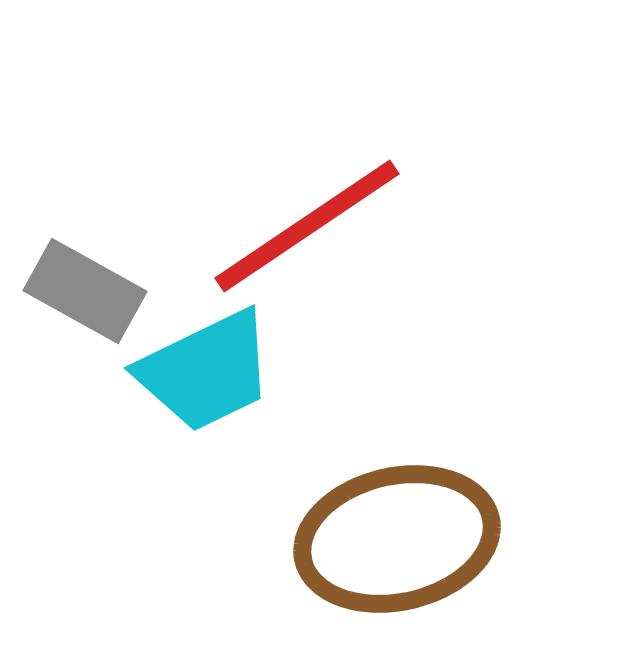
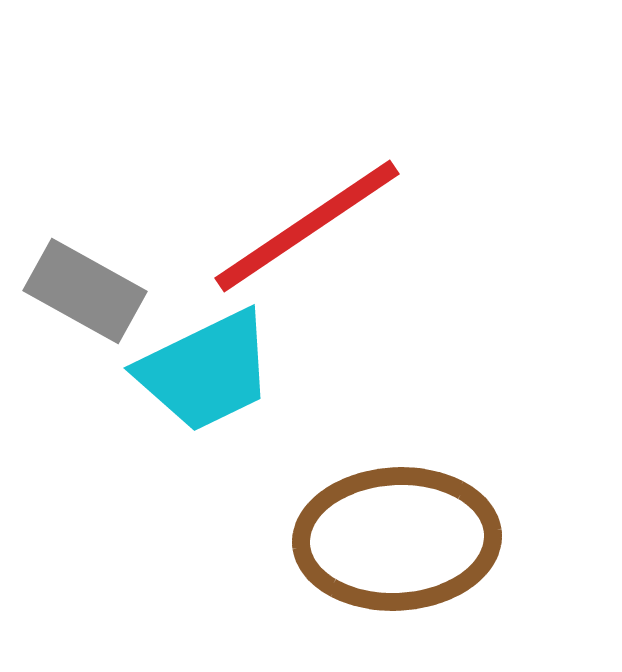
brown ellipse: rotated 10 degrees clockwise
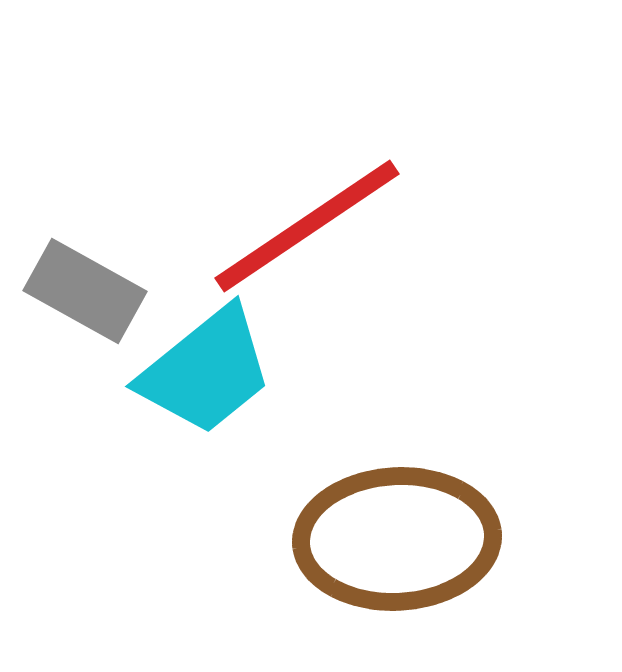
cyan trapezoid: rotated 13 degrees counterclockwise
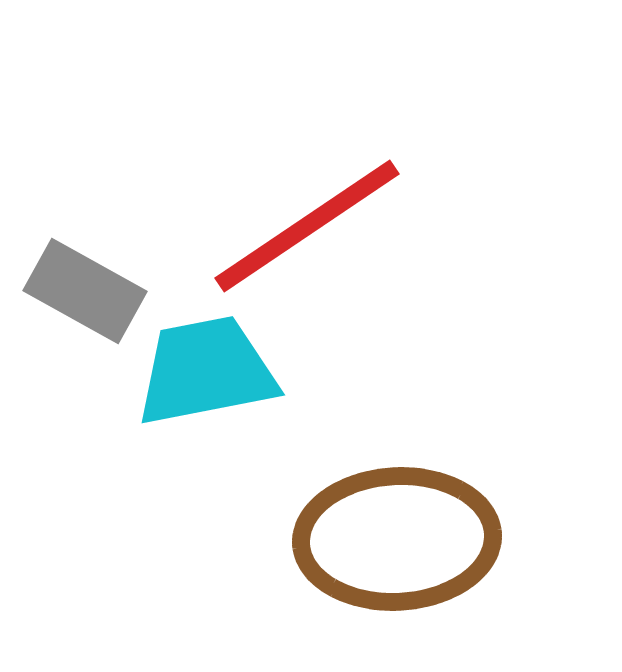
cyan trapezoid: rotated 152 degrees counterclockwise
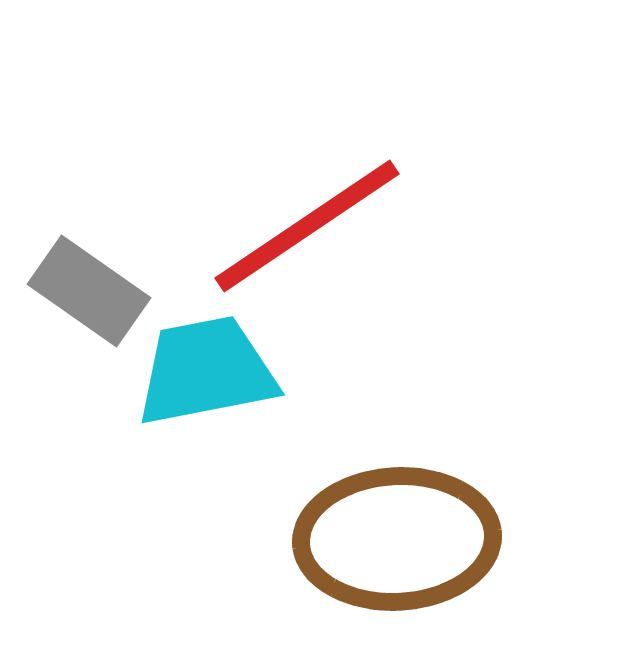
gray rectangle: moved 4 px right; rotated 6 degrees clockwise
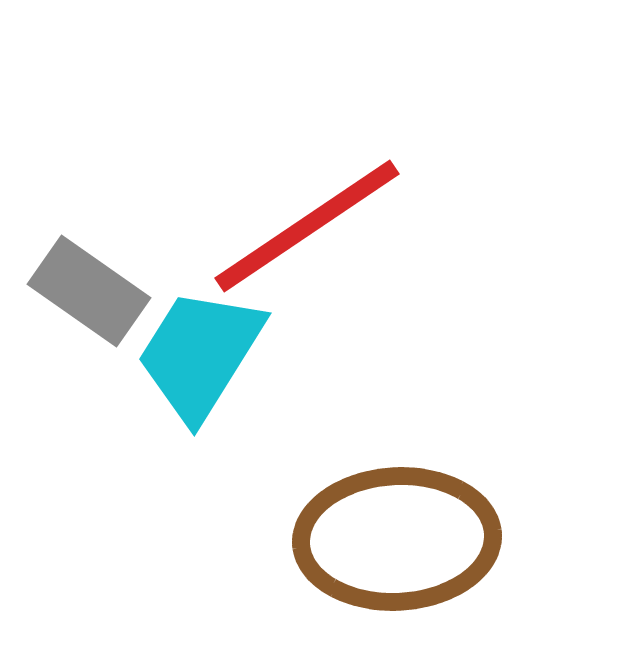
cyan trapezoid: moved 6 px left, 17 px up; rotated 47 degrees counterclockwise
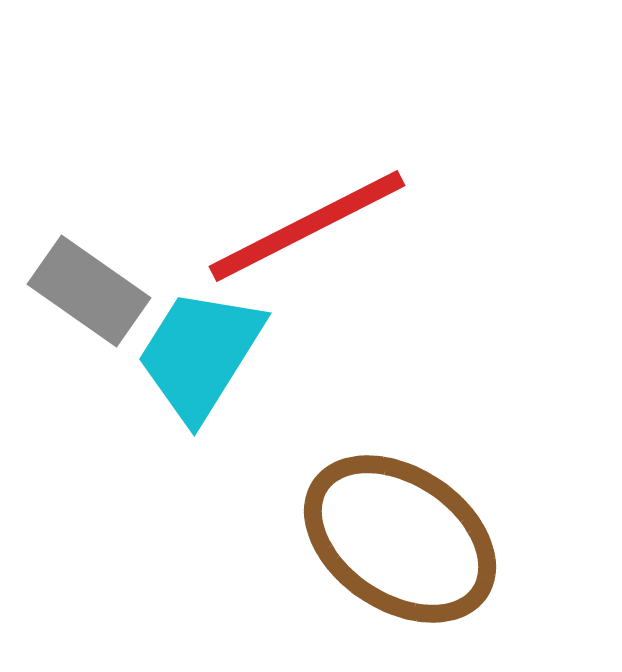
red line: rotated 7 degrees clockwise
brown ellipse: moved 3 px right; rotated 37 degrees clockwise
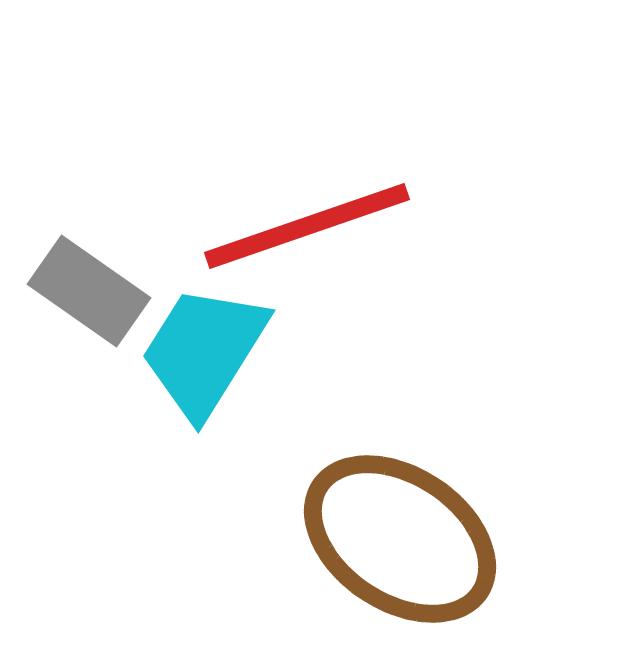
red line: rotated 8 degrees clockwise
cyan trapezoid: moved 4 px right, 3 px up
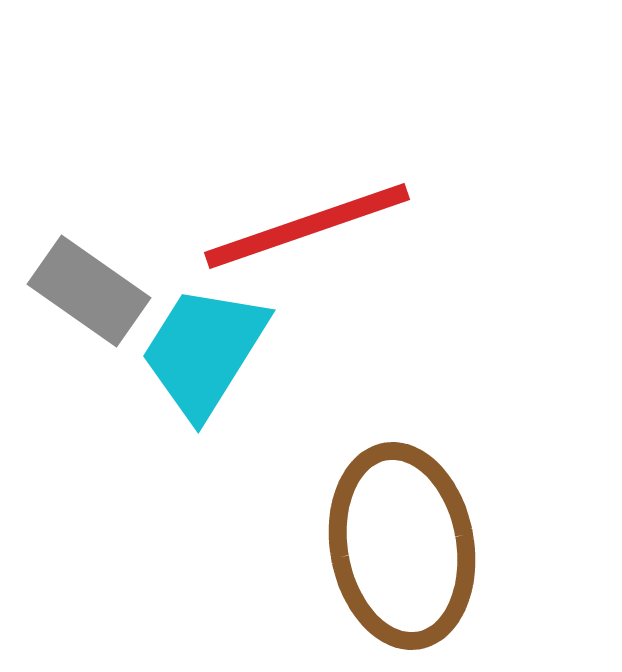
brown ellipse: moved 2 px right, 7 px down; rotated 46 degrees clockwise
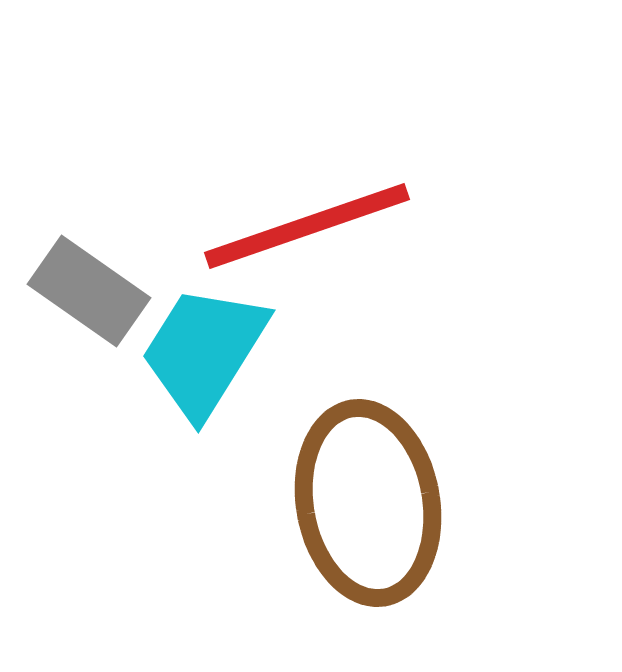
brown ellipse: moved 34 px left, 43 px up
